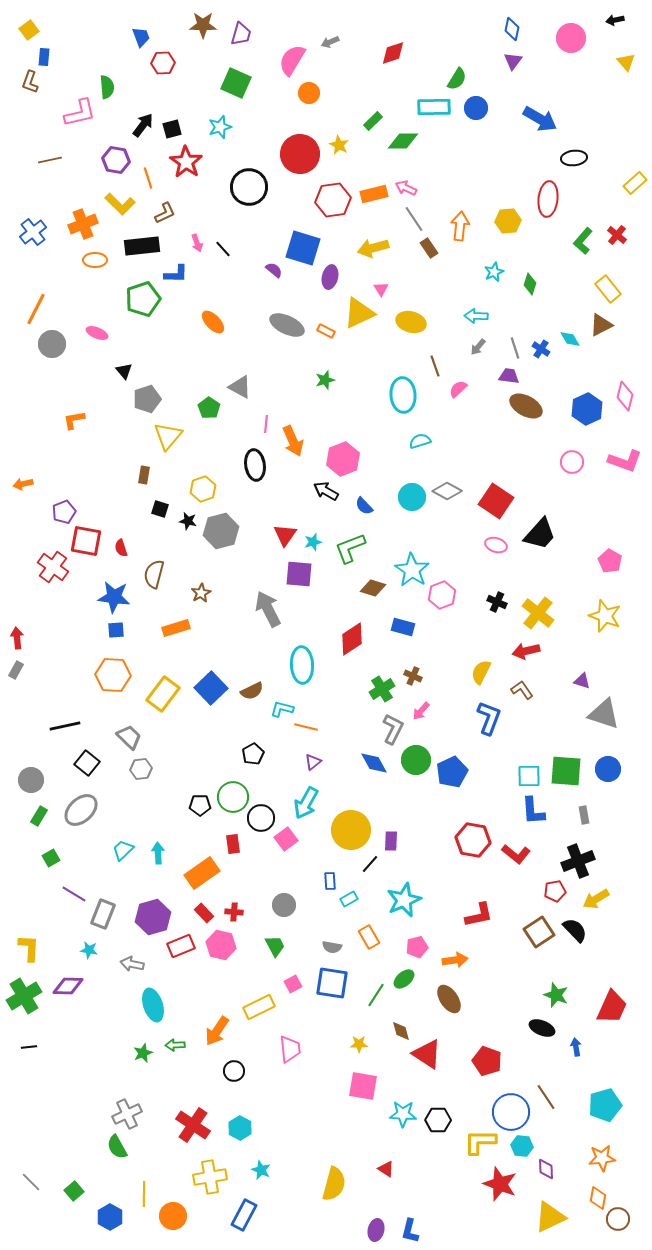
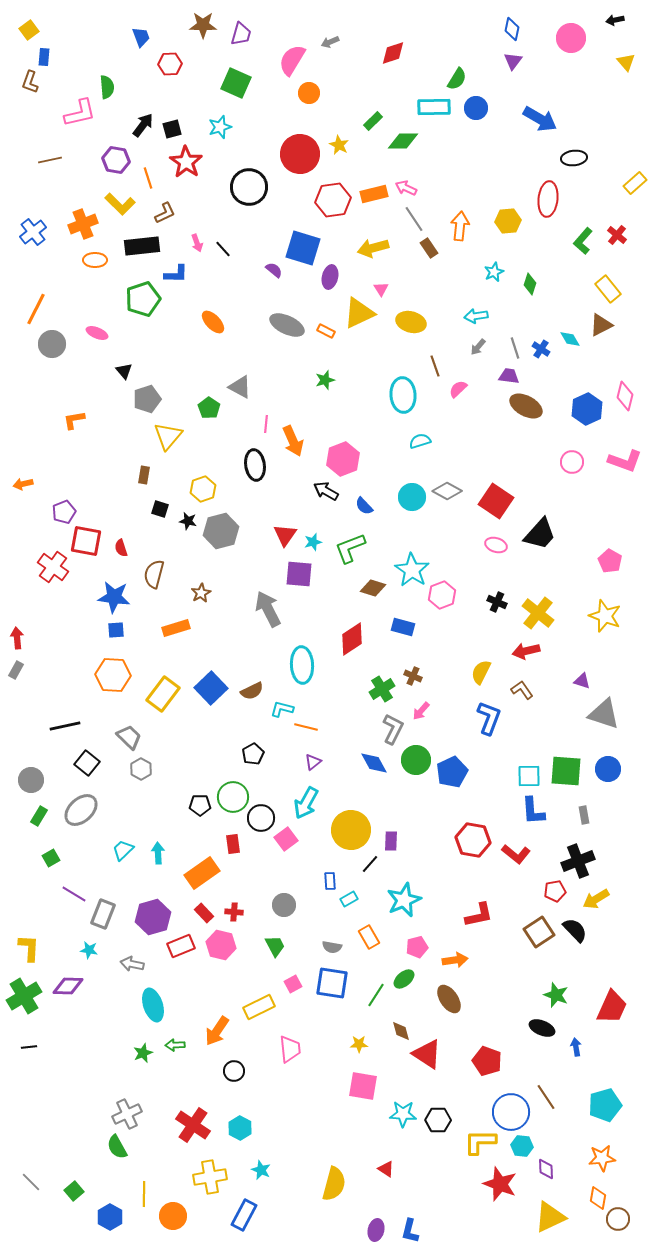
red hexagon at (163, 63): moved 7 px right, 1 px down
cyan arrow at (476, 316): rotated 10 degrees counterclockwise
gray hexagon at (141, 769): rotated 25 degrees counterclockwise
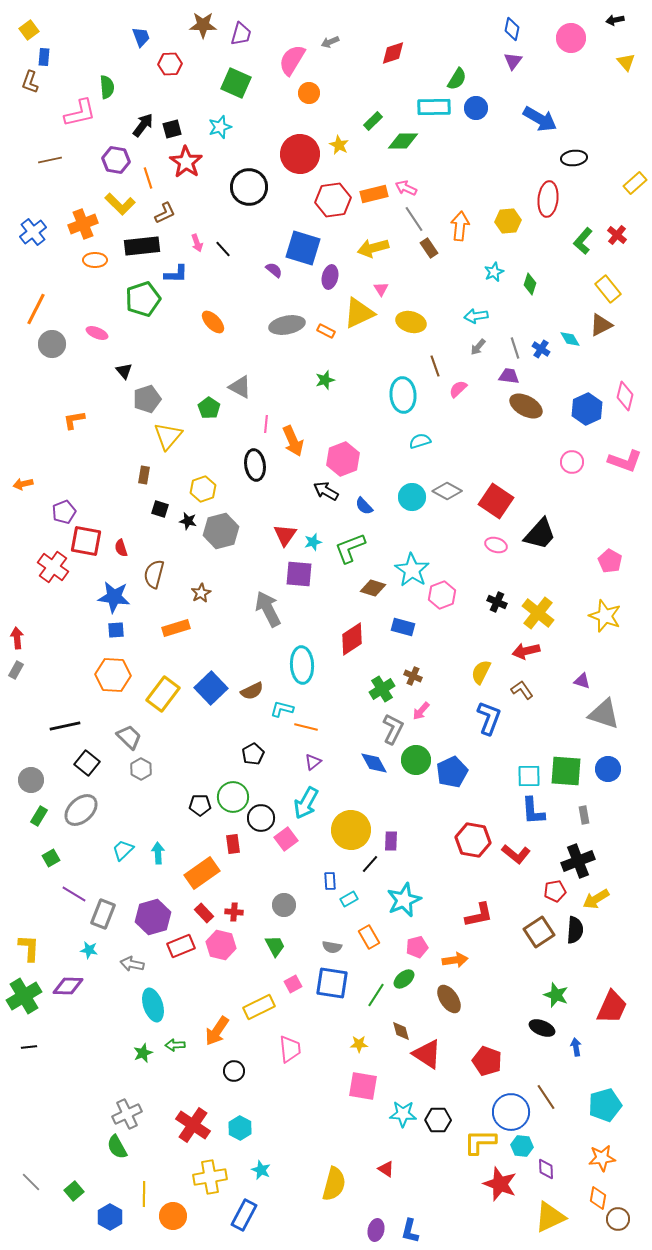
gray ellipse at (287, 325): rotated 36 degrees counterclockwise
black semicircle at (575, 930): rotated 48 degrees clockwise
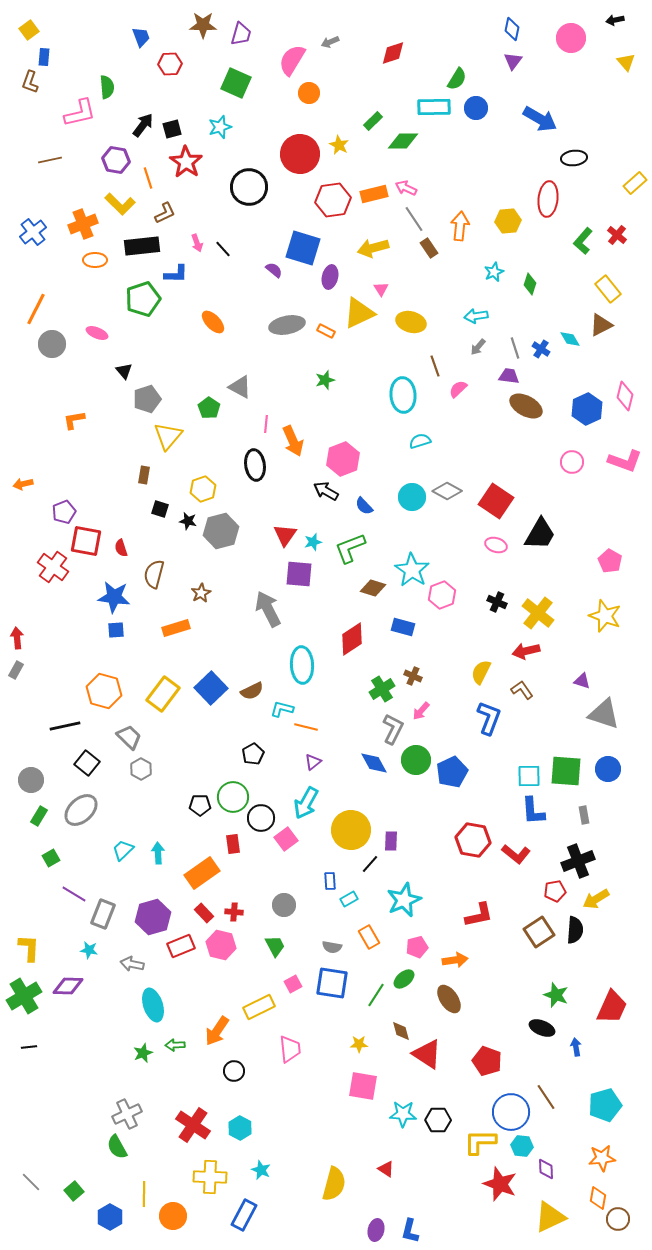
black trapezoid at (540, 534): rotated 12 degrees counterclockwise
orange hexagon at (113, 675): moved 9 px left, 16 px down; rotated 12 degrees clockwise
yellow cross at (210, 1177): rotated 12 degrees clockwise
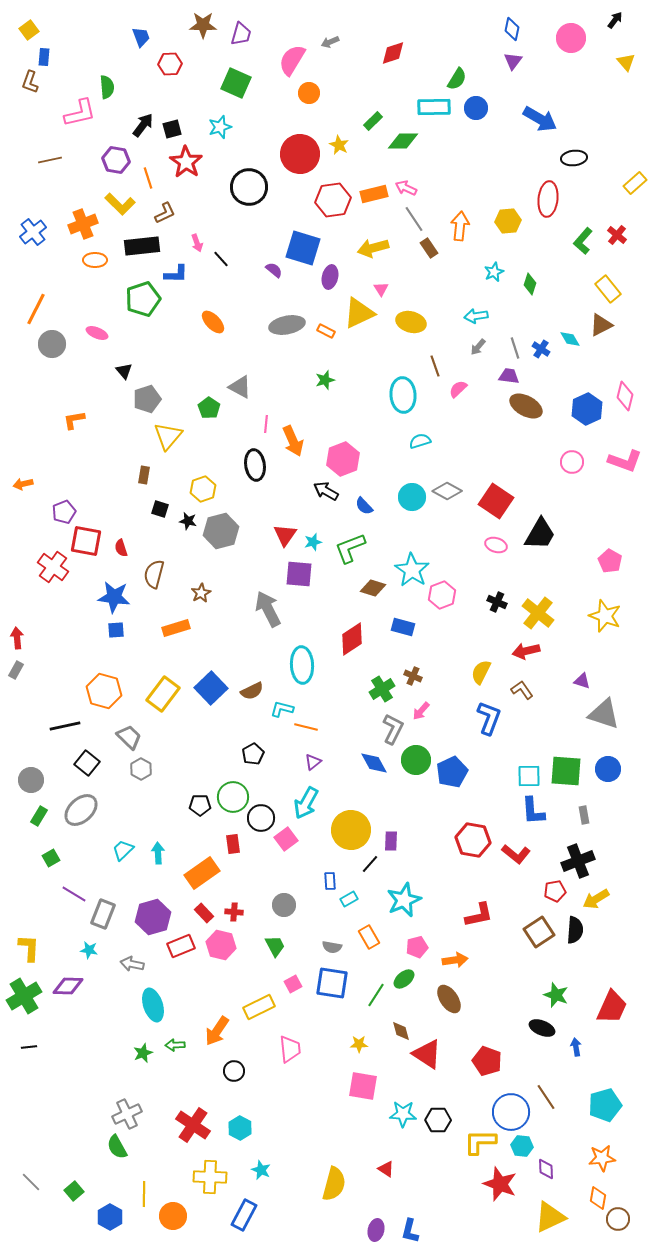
black arrow at (615, 20): rotated 138 degrees clockwise
black line at (223, 249): moved 2 px left, 10 px down
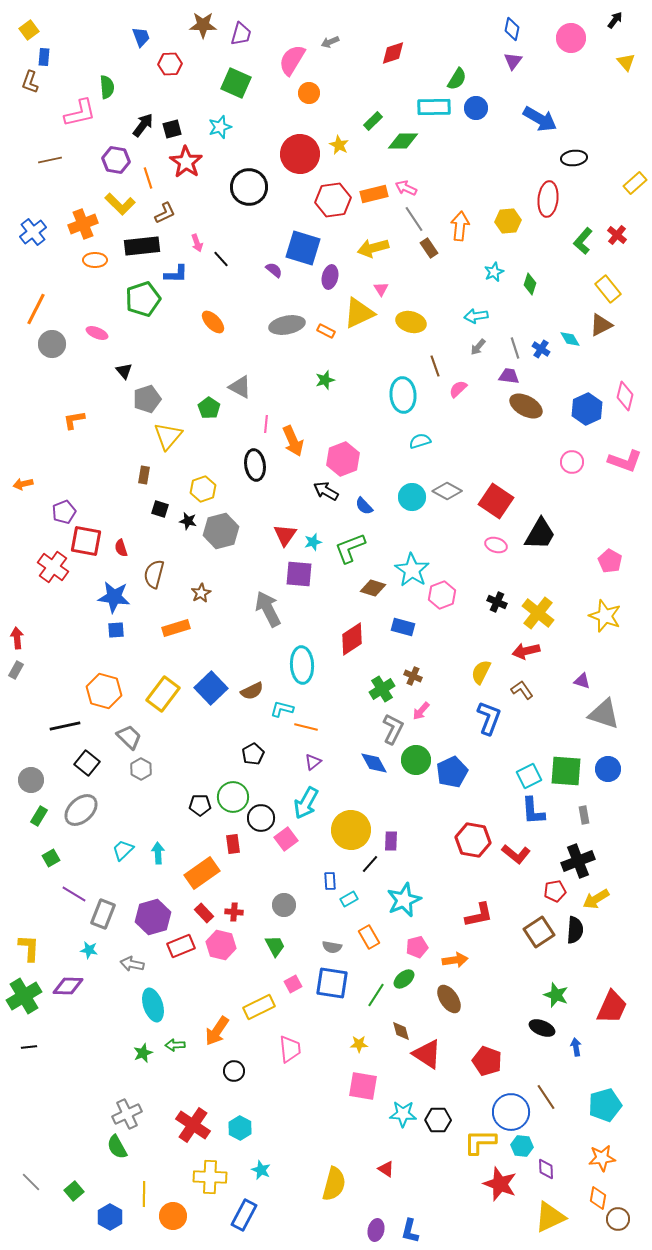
cyan square at (529, 776): rotated 25 degrees counterclockwise
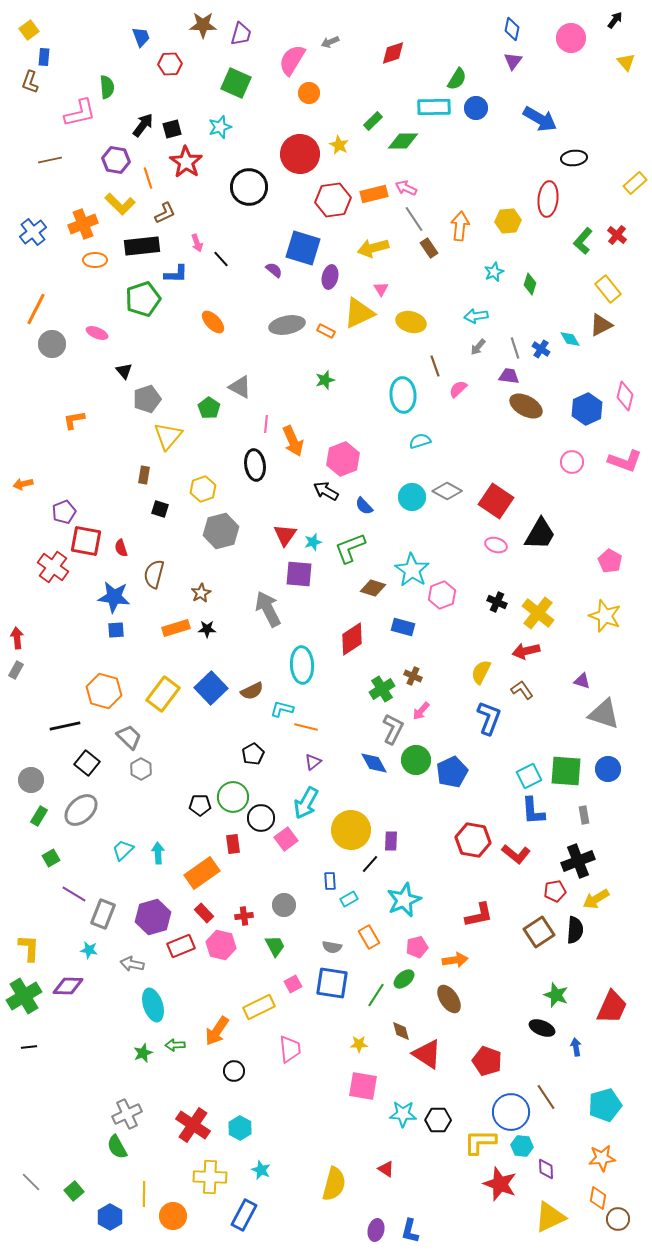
black star at (188, 521): moved 19 px right, 108 px down; rotated 12 degrees counterclockwise
red cross at (234, 912): moved 10 px right, 4 px down; rotated 12 degrees counterclockwise
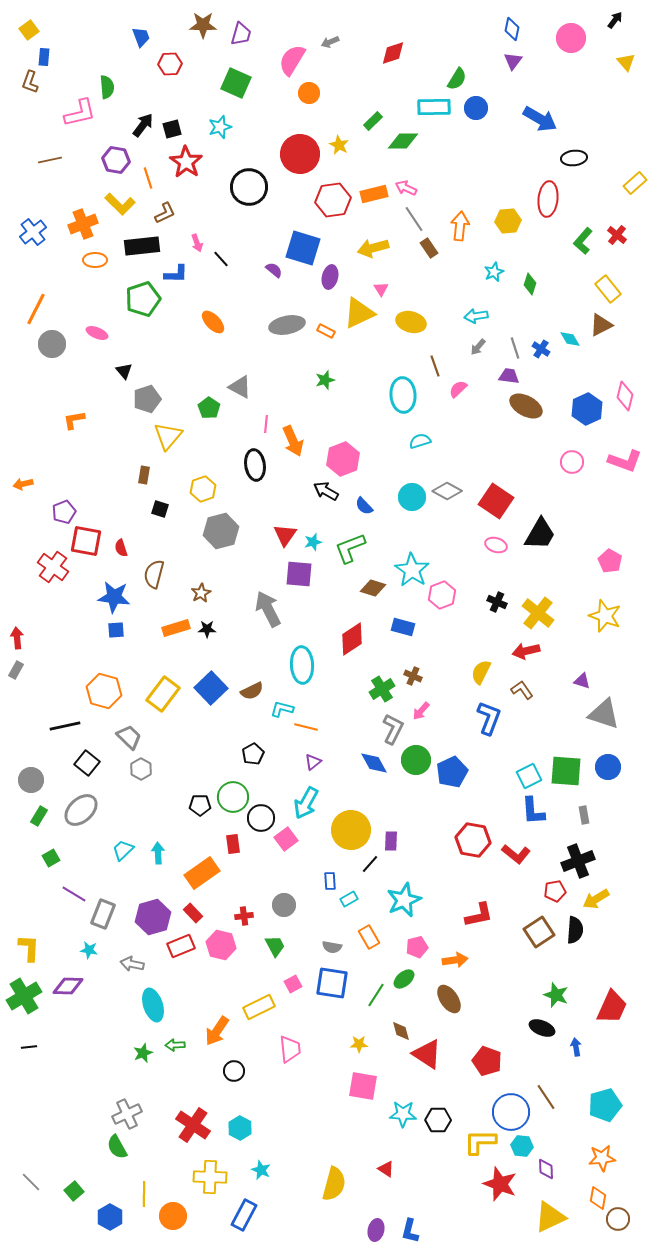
blue circle at (608, 769): moved 2 px up
red rectangle at (204, 913): moved 11 px left
